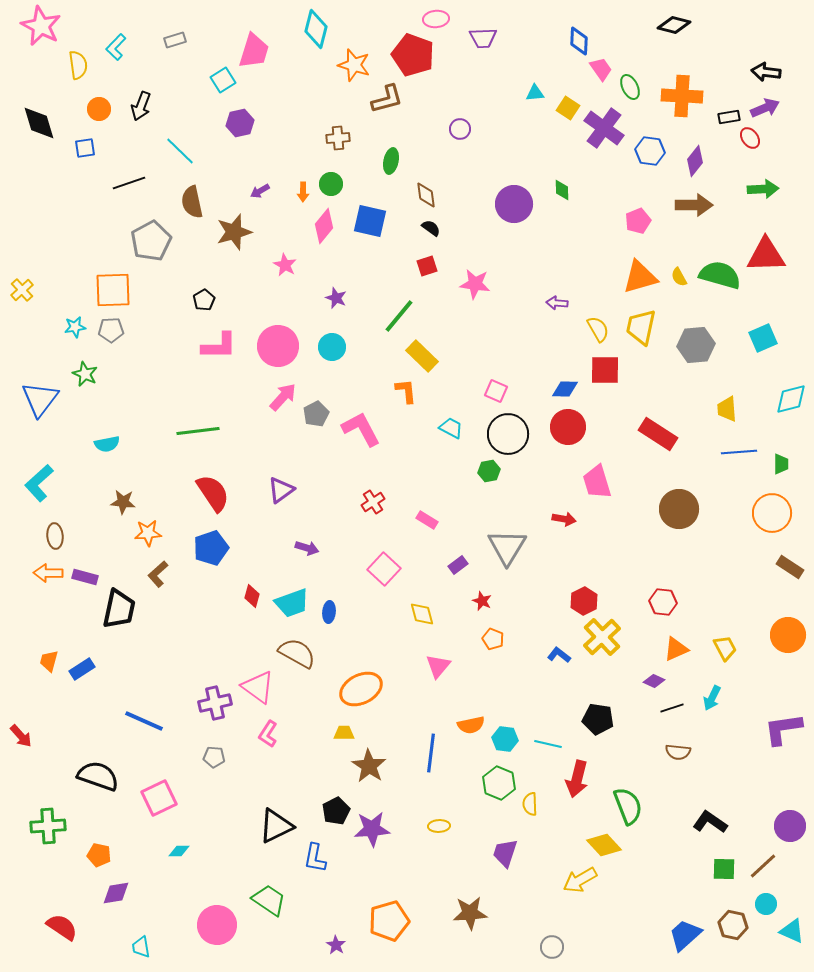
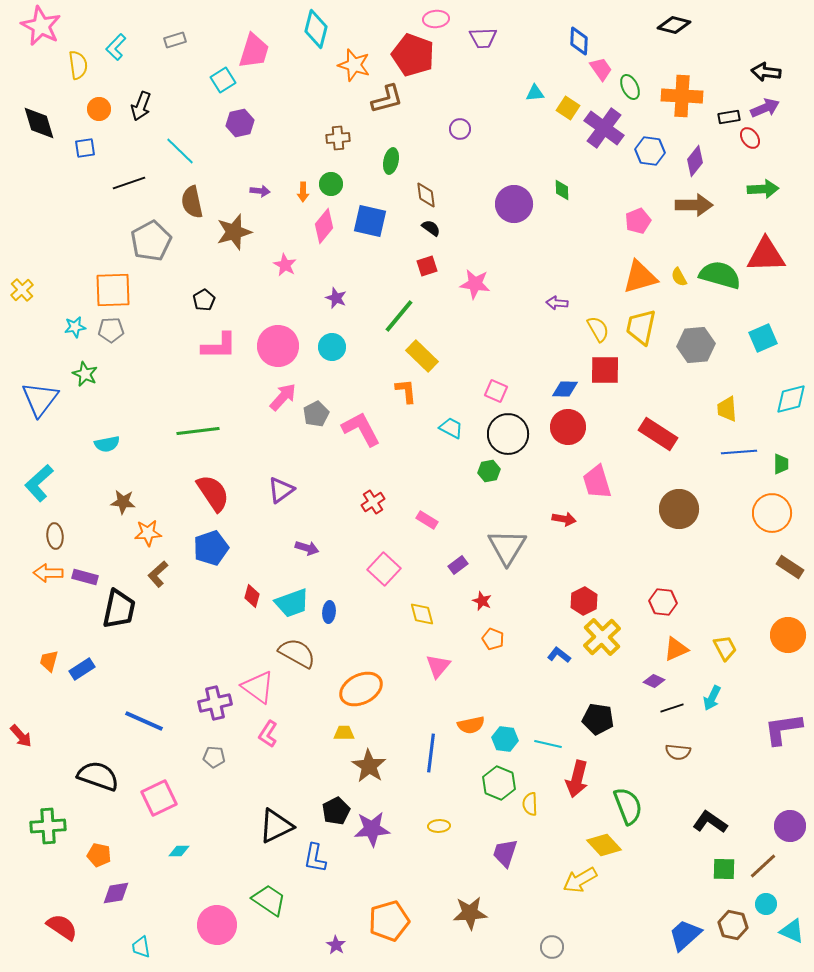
purple arrow at (260, 191): rotated 144 degrees counterclockwise
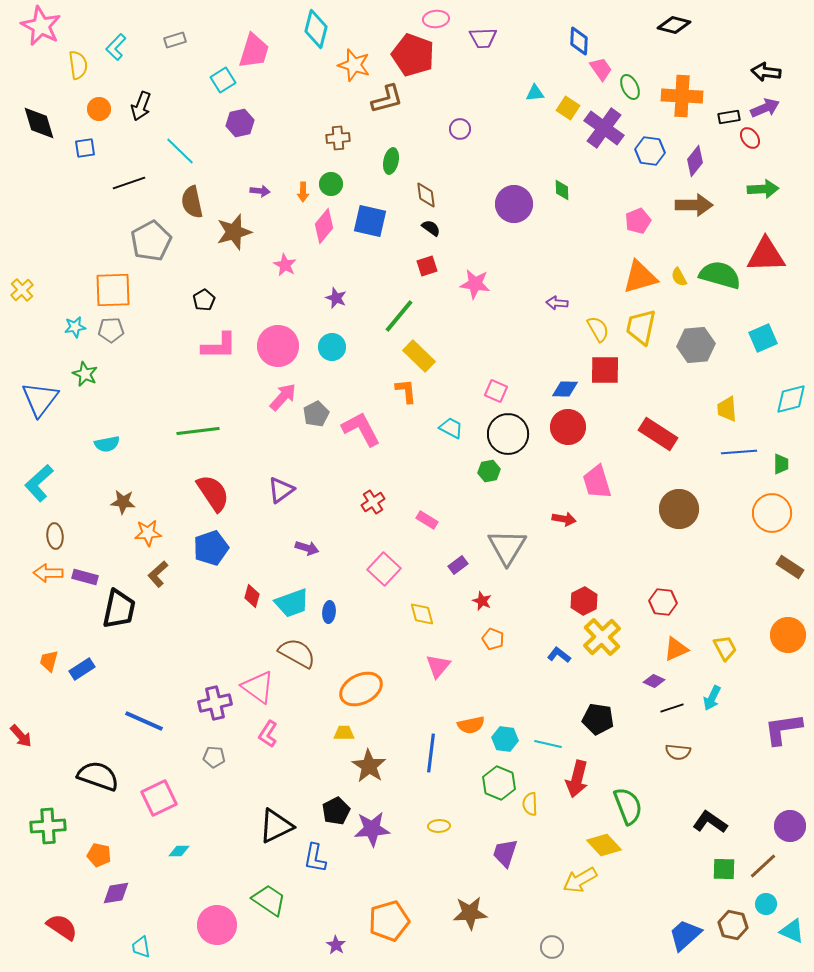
yellow rectangle at (422, 356): moved 3 px left
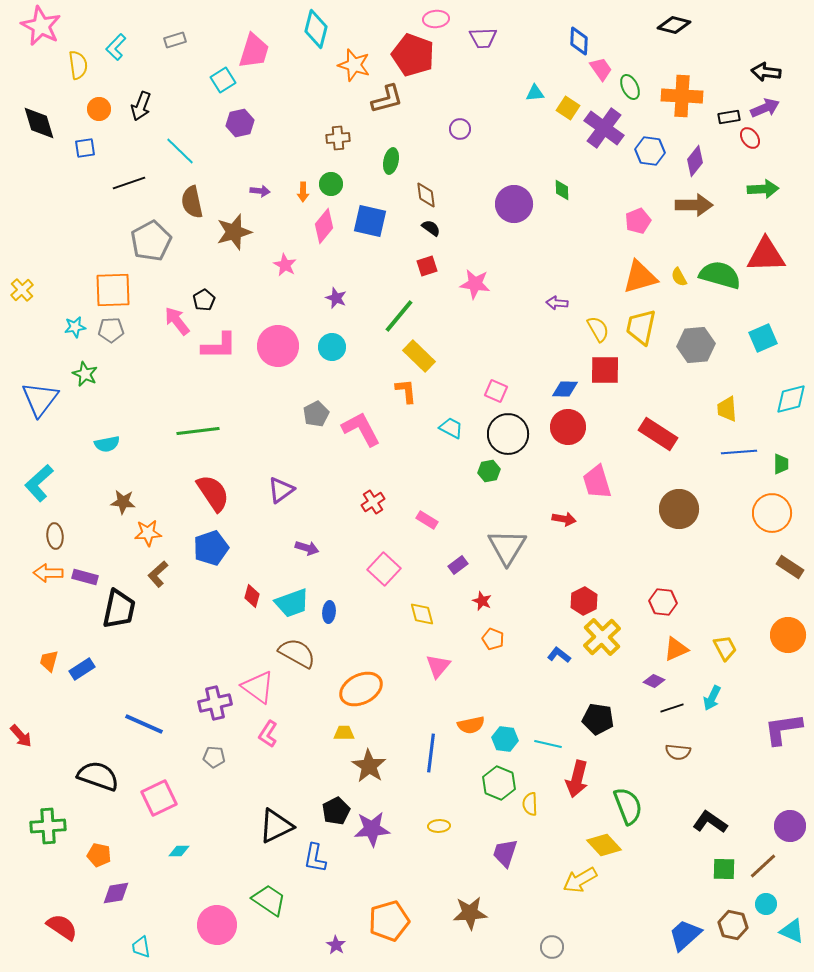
pink arrow at (283, 397): moved 106 px left, 76 px up; rotated 80 degrees counterclockwise
blue line at (144, 721): moved 3 px down
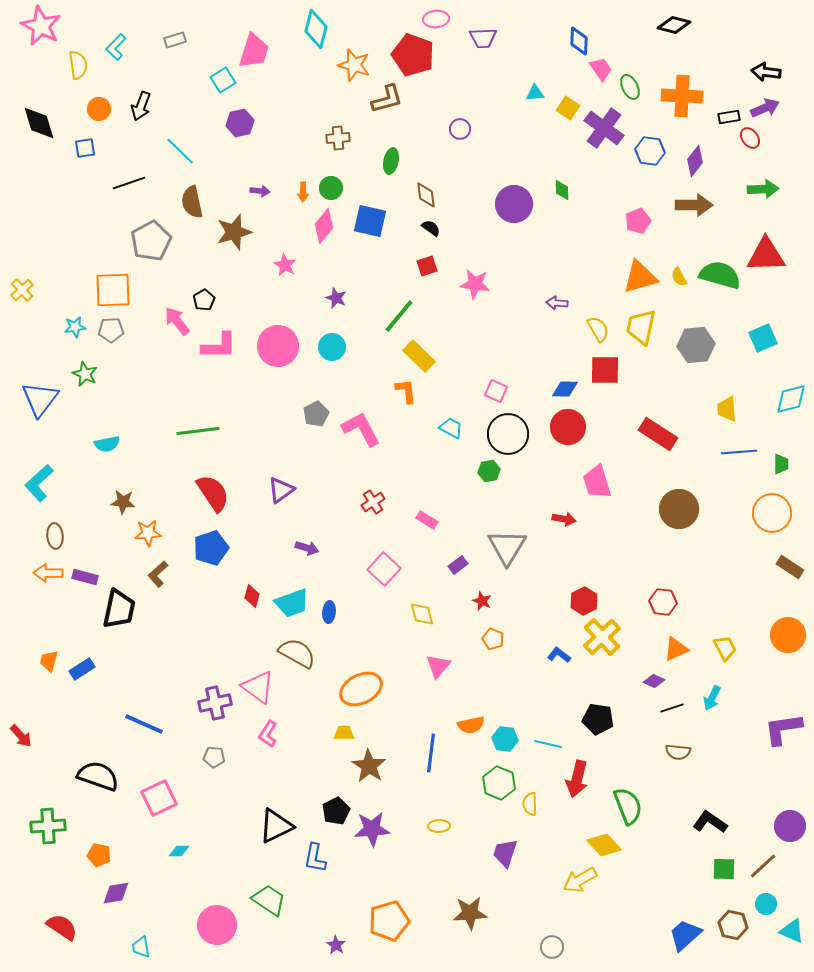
green circle at (331, 184): moved 4 px down
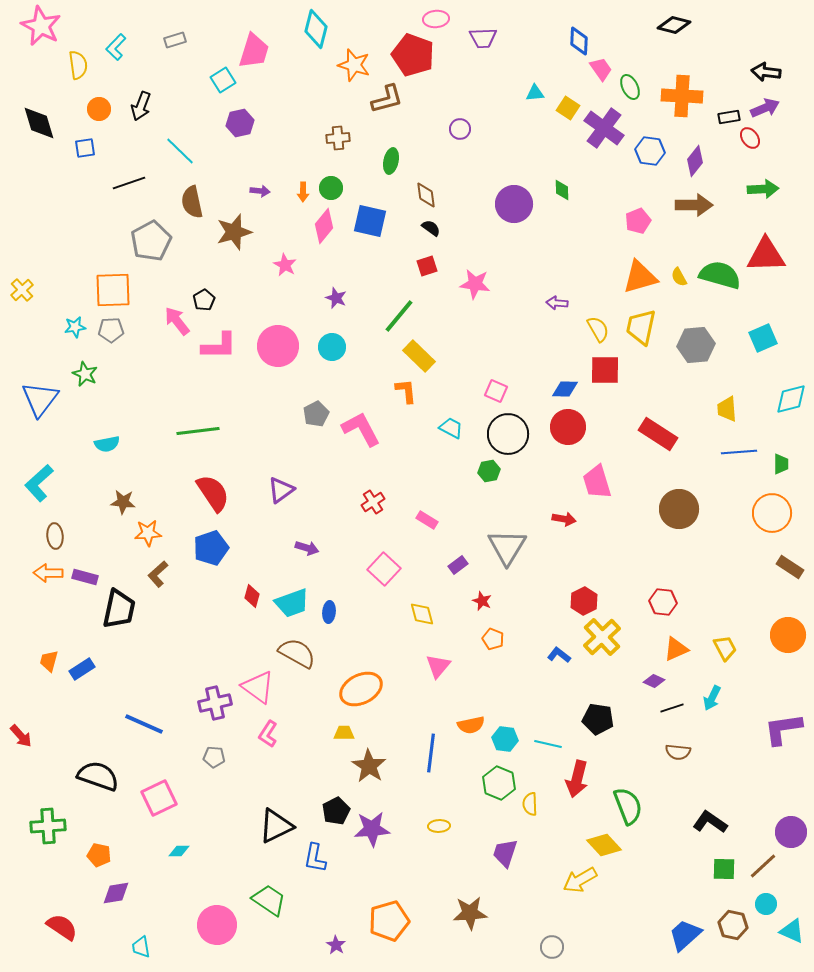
purple circle at (790, 826): moved 1 px right, 6 px down
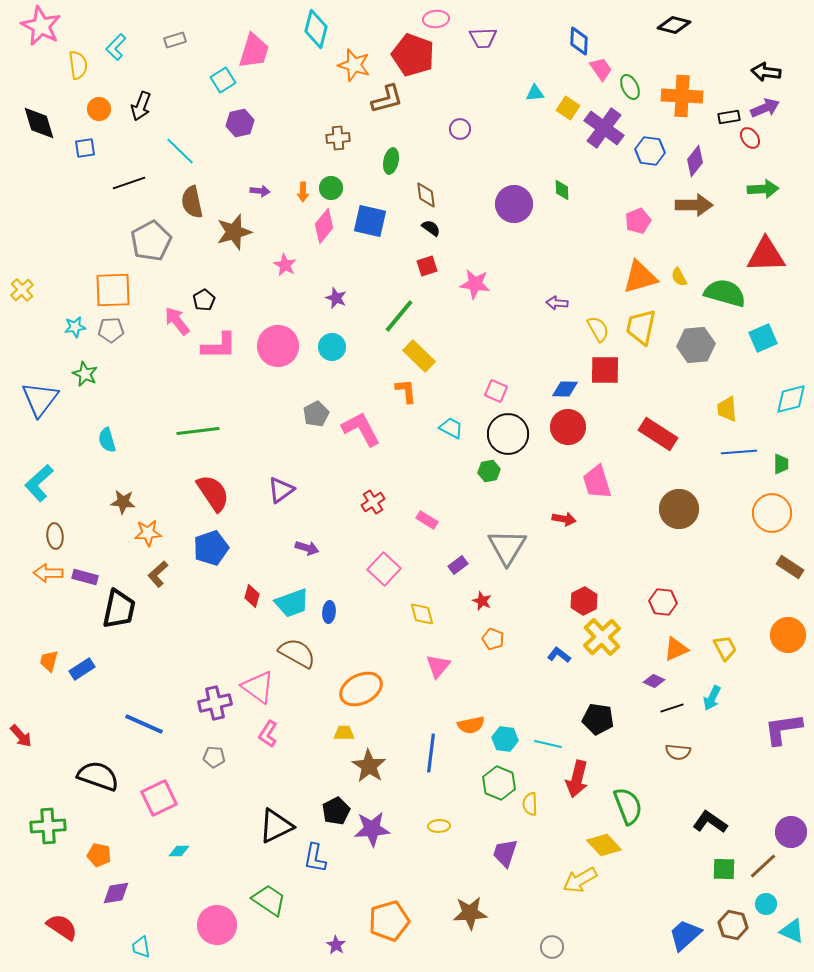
green semicircle at (720, 275): moved 5 px right, 18 px down
cyan semicircle at (107, 444): moved 4 px up; rotated 85 degrees clockwise
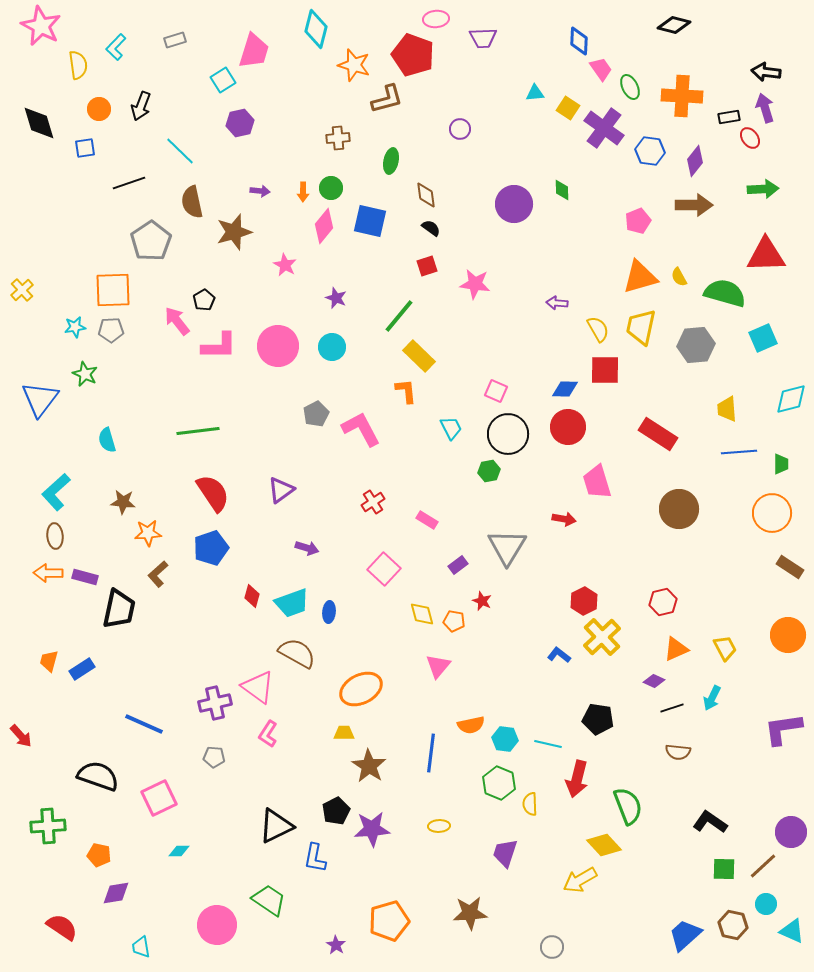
purple arrow at (765, 108): rotated 84 degrees counterclockwise
gray pentagon at (151, 241): rotated 6 degrees counterclockwise
cyan trapezoid at (451, 428): rotated 35 degrees clockwise
cyan L-shape at (39, 483): moved 17 px right, 9 px down
red hexagon at (663, 602): rotated 20 degrees counterclockwise
orange pentagon at (493, 639): moved 39 px left, 18 px up; rotated 10 degrees counterclockwise
